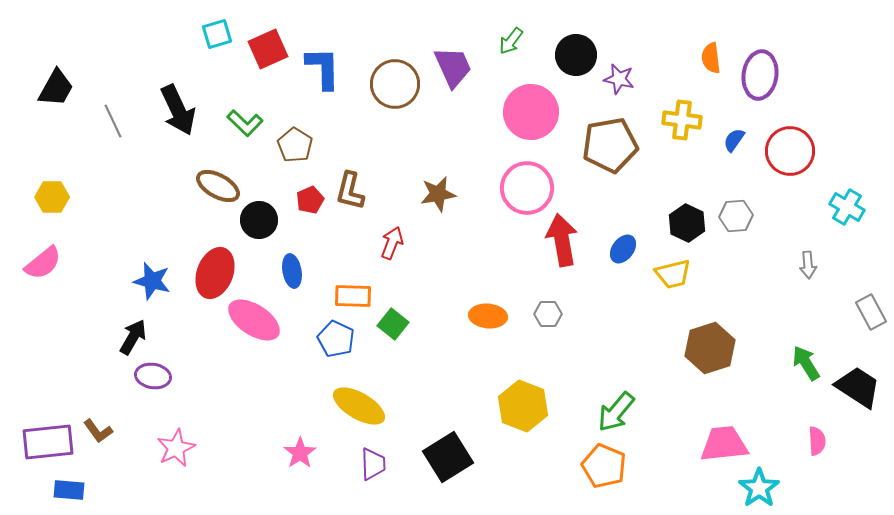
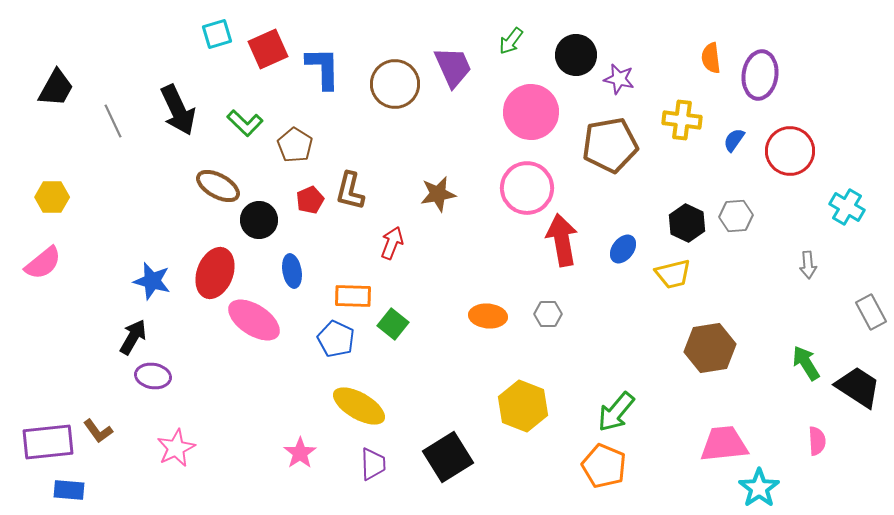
brown hexagon at (710, 348): rotated 9 degrees clockwise
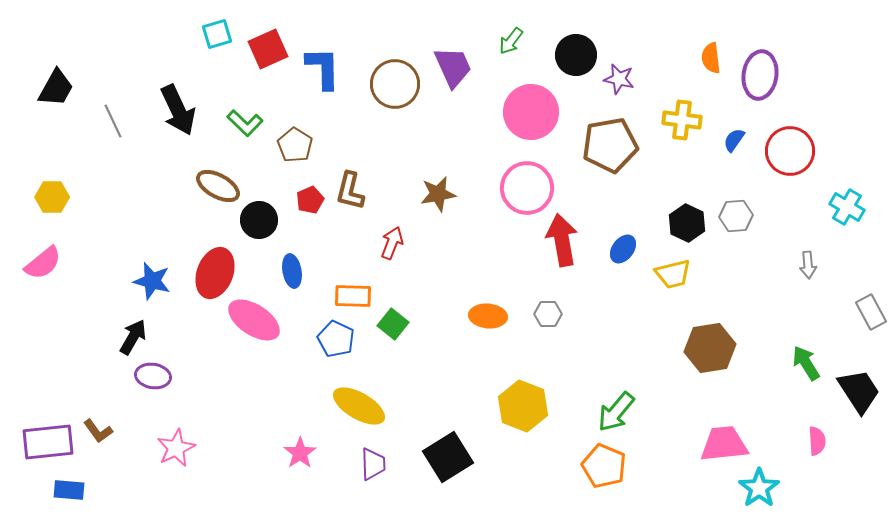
black trapezoid at (858, 387): moved 1 px right, 4 px down; rotated 24 degrees clockwise
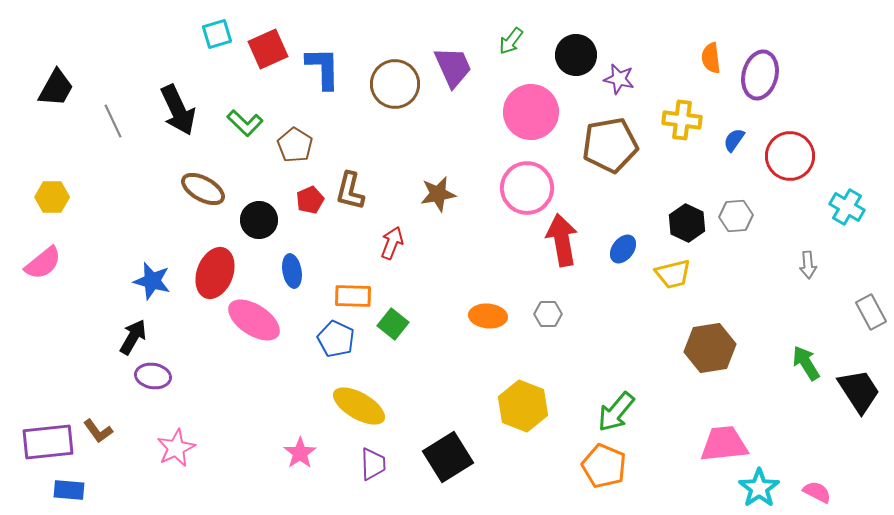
purple ellipse at (760, 75): rotated 6 degrees clockwise
red circle at (790, 151): moved 5 px down
brown ellipse at (218, 186): moved 15 px left, 3 px down
pink semicircle at (817, 441): moved 51 px down; rotated 60 degrees counterclockwise
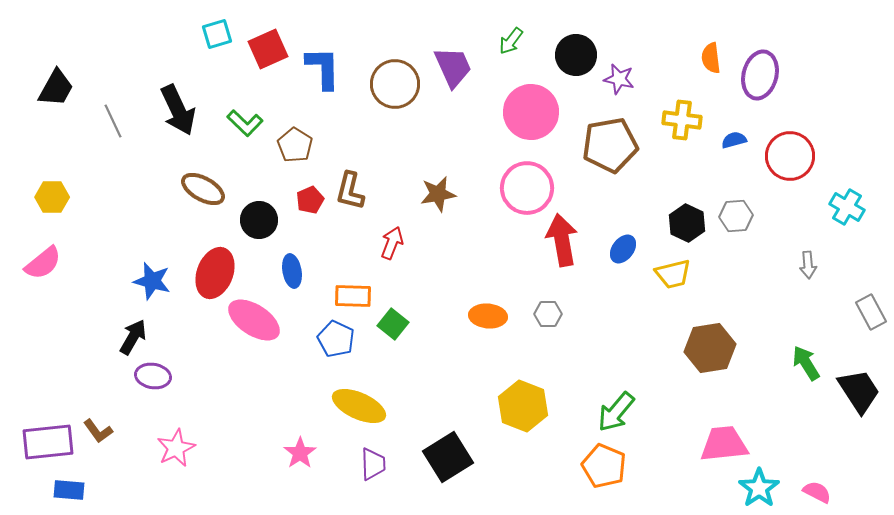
blue semicircle at (734, 140): rotated 40 degrees clockwise
yellow ellipse at (359, 406): rotated 6 degrees counterclockwise
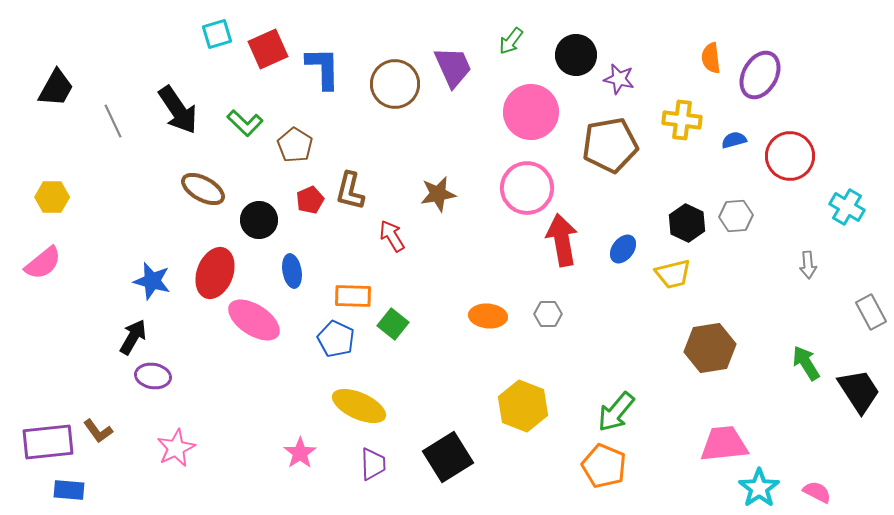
purple ellipse at (760, 75): rotated 15 degrees clockwise
black arrow at (178, 110): rotated 9 degrees counterclockwise
red arrow at (392, 243): moved 7 px up; rotated 52 degrees counterclockwise
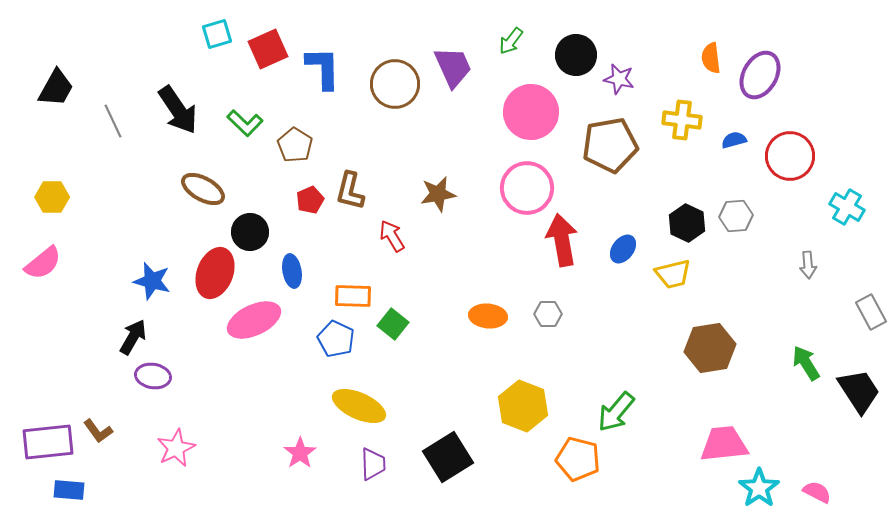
black circle at (259, 220): moved 9 px left, 12 px down
pink ellipse at (254, 320): rotated 58 degrees counterclockwise
orange pentagon at (604, 466): moved 26 px left, 7 px up; rotated 9 degrees counterclockwise
